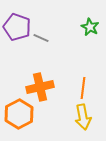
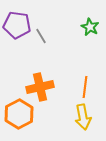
purple pentagon: moved 2 px up; rotated 12 degrees counterclockwise
gray line: moved 2 px up; rotated 35 degrees clockwise
orange line: moved 2 px right, 1 px up
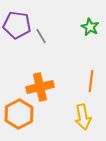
orange line: moved 6 px right, 6 px up
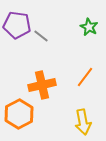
green star: moved 1 px left
gray line: rotated 21 degrees counterclockwise
orange line: moved 6 px left, 4 px up; rotated 30 degrees clockwise
orange cross: moved 2 px right, 2 px up
yellow arrow: moved 5 px down
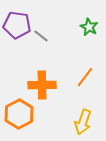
orange cross: rotated 12 degrees clockwise
yellow arrow: rotated 30 degrees clockwise
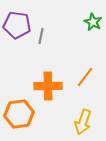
green star: moved 4 px right, 5 px up
gray line: rotated 63 degrees clockwise
orange cross: moved 6 px right, 1 px down
orange hexagon: rotated 20 degrees clockwise
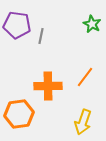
green star: moved 1 px left, 2 px down
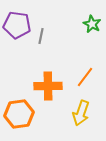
yellow arrow: moved 2 px left, 9 px up
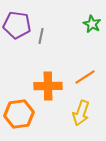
orange line: rotated 20 degrees clockwise
